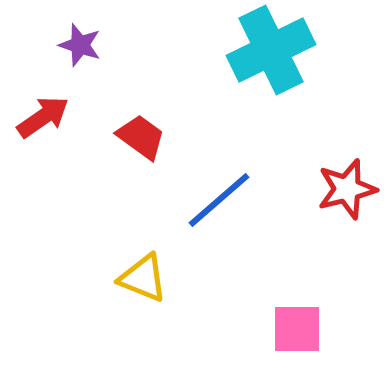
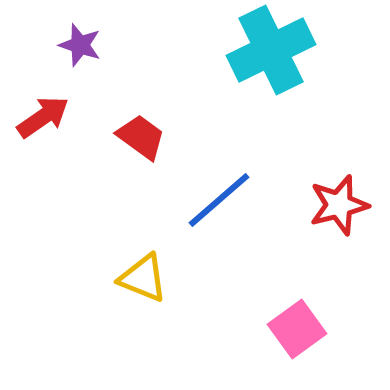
red star: moved 8 px left, 16 px down
pink square: rotated 36 degrees counterclockwise
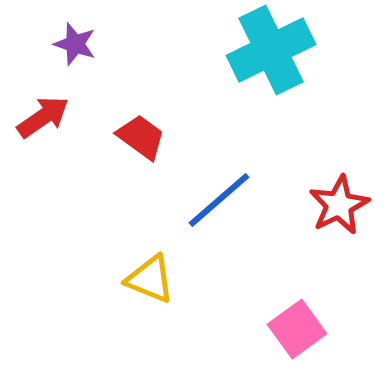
purple star: moved 5 px left, 1 px up
red star: rotated 12 degrees counterclockwise
yellow triangle: moved 7 px right, 1 px down
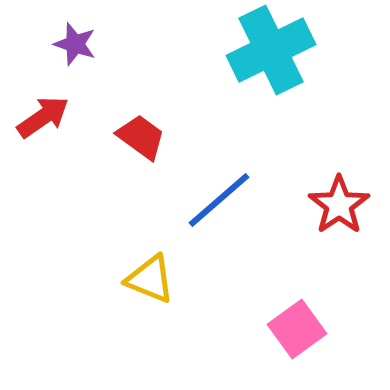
red star: rotated 8 degrees counterclockwise
